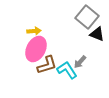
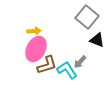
black triangle: moved 6 px down
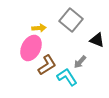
gray square: moved 16 px left, 3 px down
yellow arrow: moved 5 px right, 3 px up
pink ellipse: moved 5 px left, 1 px up
brown L-shape: rotated 15 degrees counterclockwise
cyan L-shape: moved 7 px down
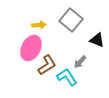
yellow arrow: moved 3 px up
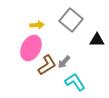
yellow arrow: moved 2 px left
black triangle: rotated 21 degrees counterclockwise
gray arrow: moved 16 px left
cyan L-shape: moved 8 px right, 5 px down
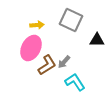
gray square: rotated 15 degrees counterclockwise
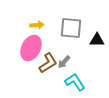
gray square: moved 8 px down; rotated 20 degrees counterclockwise
brown L-shape: moved 1 px right, 2 px up
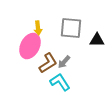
yellow arrow: moved 1 px right, 3 px down; rotated 88 degrees clockwise
pink ellipse: moved 1 px left, 2 px up
cyan L-shape: moved 15 px left
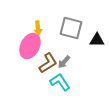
gray square: rotated 10 degrees clockwise
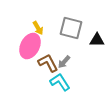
yellow arrow: rotated 24 degrees counterclockwise
brown L-shape: rotated 85 degrees counterclockwise
